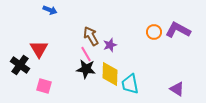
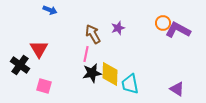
orange circle: moved 9 px right, 9 px up
brown arrow: moved 2 px right, 2 px up
purple star: moved 8 px right, 17 px up
pink line: rotated 42 degrees clockwise
black star: moved 6 px right, 4 px down; rotated 18 degrees counterclockwise
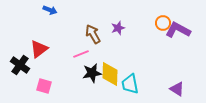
red triangle: rotated 24 degrees clockwise
pink line: moved 5 px left; rotated 56 degrees clockwise
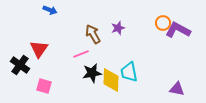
red triangle: rotated 18 degrees counterclockwise
yellow diamond: moved 1 px right, 6 px down
cyan trapezoid: moved 1 px left, 12 px up
purple triangle: rotated 21 degrees counterclockwise
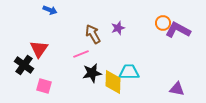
black cross: moved 4 px right
cyan trapezoid: rotated 100 degrees clockwise
yellow diamond: moved 2 px right, 2 px down
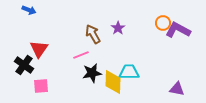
blue arrow: moved 21 px left
purple star: rotated 16 degrees counterclockwise
pink line: moved 1 px down
pink square: moved 3 px left; rotated 21 degrees counterclockwise
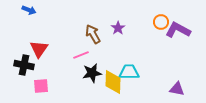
orange circle: moved 2 px left, 1 px up
black cross: rotated 24 degrees counterclockwise
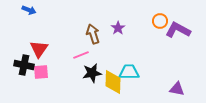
orange circle: moved 1 px left, 1 px up
brown arrow: rotated 12 degrees clockwise
pink square: moved 14 px up
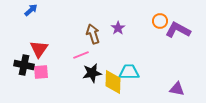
blue arrow: moved 2 px right; rotated 64 degrees counterclockwise
